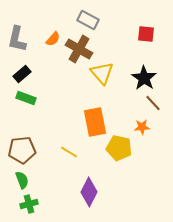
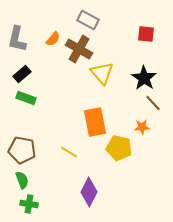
brown pentagon: rotated 16 degrees clockwise
green cross: rotated 24 degrees clockwise
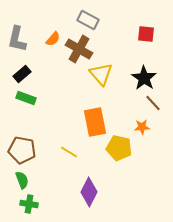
yellow triangle: moved 1 px left, 1 px down
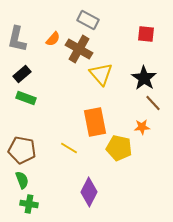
yellow line: moved 4 px up
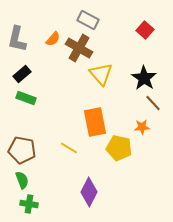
red square: moved 1 px left, 4 px up; rotated 36 degrees clockwise
brown cross: moved 1 px up
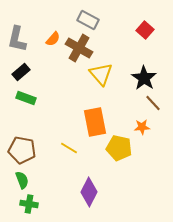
black rectangle: moved 1 px left, 2 px up
